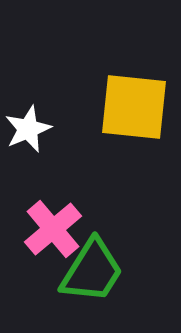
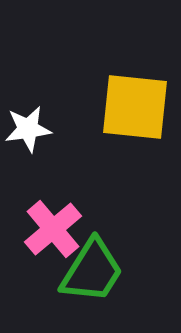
yellow square: moved 1 px right
white star: rotated 15 degrees clockwise
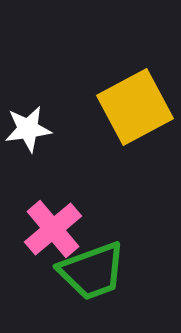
yellow square: rotated 34 degrees counterclockwise
green trapezoid: rotated 38 degrees clockwise
